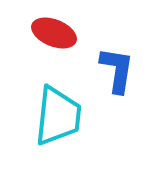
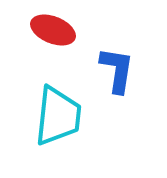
red ellipse: moved 1 px left, 3 px up
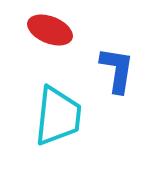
red ellipse: moved 3 px left
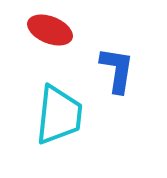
cyan trapezoid: moved 1 px right, 1 px up
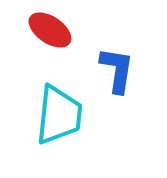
red ellipse: rotated 12 degrees clockwise
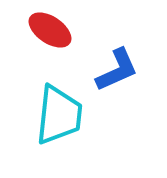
blue L-shape: rotated 57 degrees clockwise
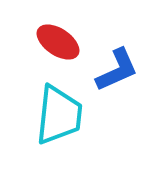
red ellipse: moved 8 px right, 12 px down
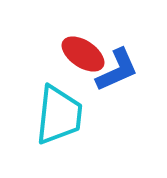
red ellipse: moved 25 px right, 12 px down
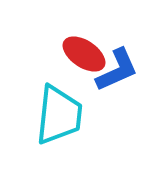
red ellipse: moved 1 px right
